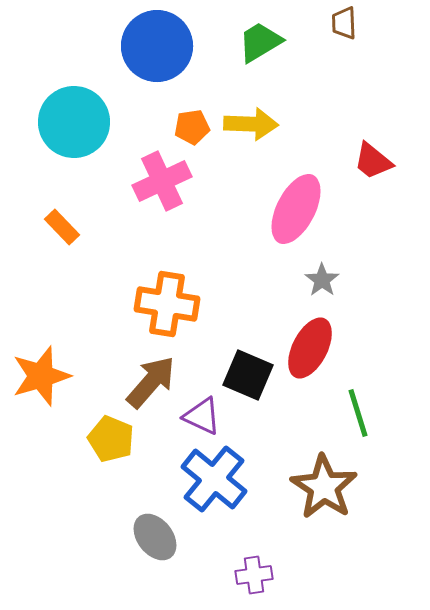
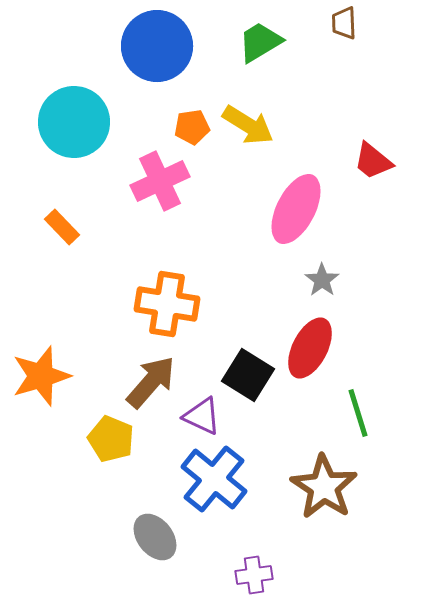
yellow arrow: moved 3 px left, 1 px down; rotated 30 degrees clockwise
pink cross: moved 2 px left
black square: rotated 9 degrees clockwise
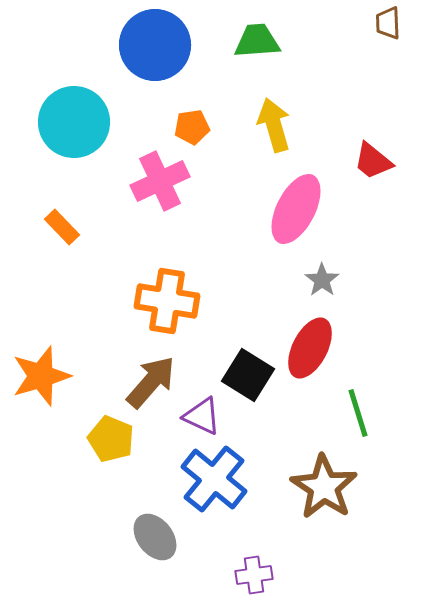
brown trapezoid: moved 44 px right
green trapezoid: moved 3 px left, 1 px up; rotated 27 degrees clockwise
blue circle: moved 2 px left, 1 px up
yellow arrow: moved 26 px right; rotated 138 degrees counterclockwise
orange cross: moved 3 px up
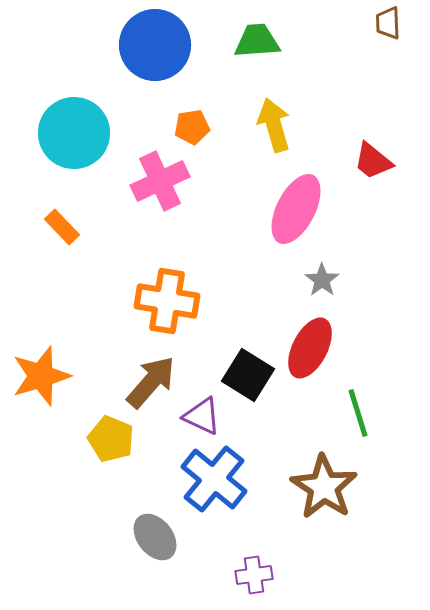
cyan circle: moved 11 px down
